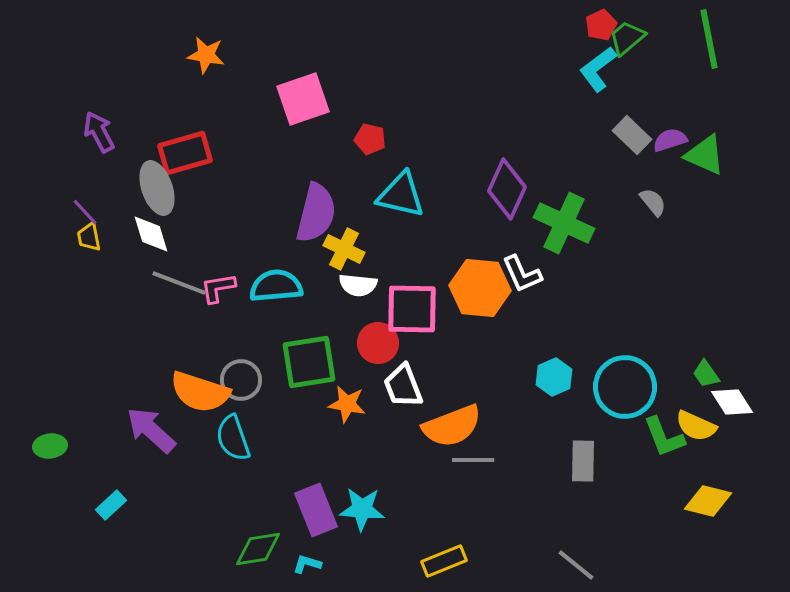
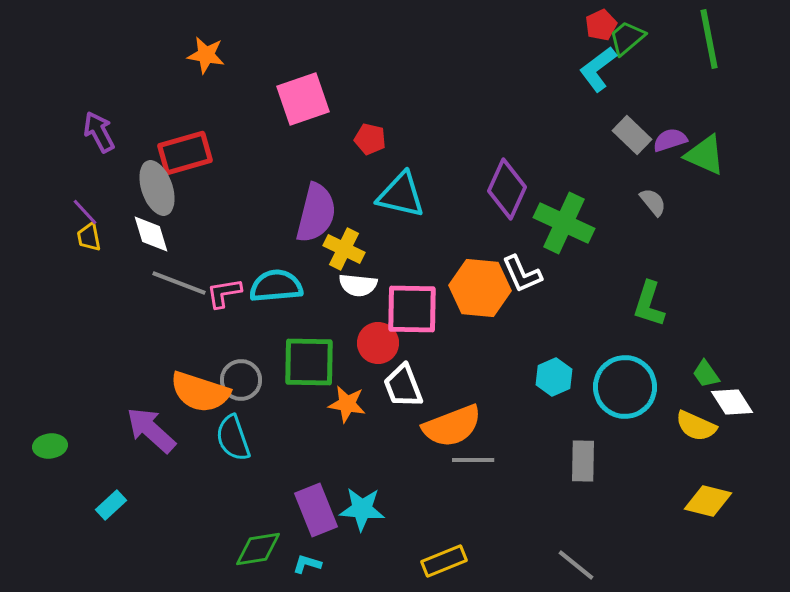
pink L-shape at (218, 288): moved 6 px right, 5 px down
green square at (309, 362): rotated 10 degrees clockwise
green L-shape at (664, 437): moved 15 px left, 133 px up; rotated 39 degrees clockwise
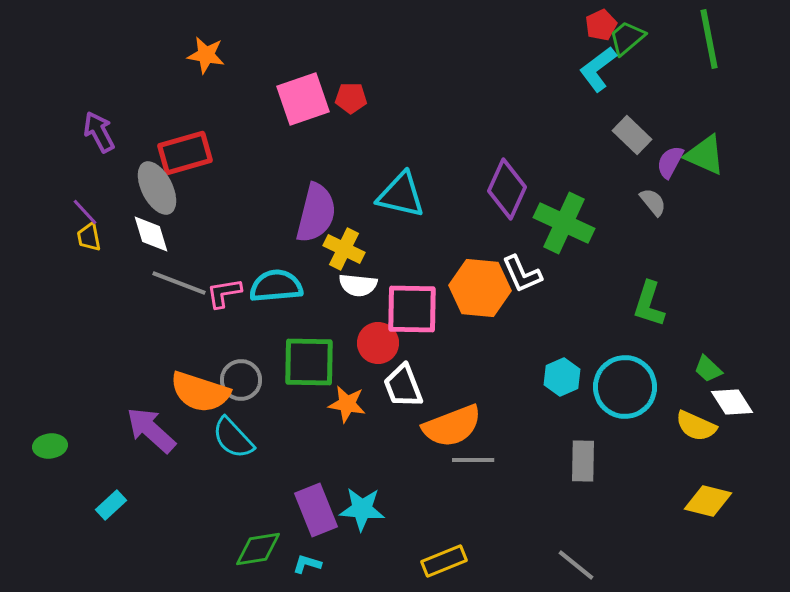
red pentagon at (370, 139): moved 19 px left, 41 px up; rotated 12 degrees counterclockwise
purple semicircle at (670, 140): moved 22 px down; rotated 44 degrees counterclockwise
gray ellipse at (157, 188): rotated 8 degrees counterclockwise
green trapezoid at (706, 374): moved 2 px right, 5 px up; rotated 12 degrees counterclockwise
cyan hexagon at (554, 377): moved 8 px right
cyan semicircle at (233, 438): rotated 24 degrees counterclockwise
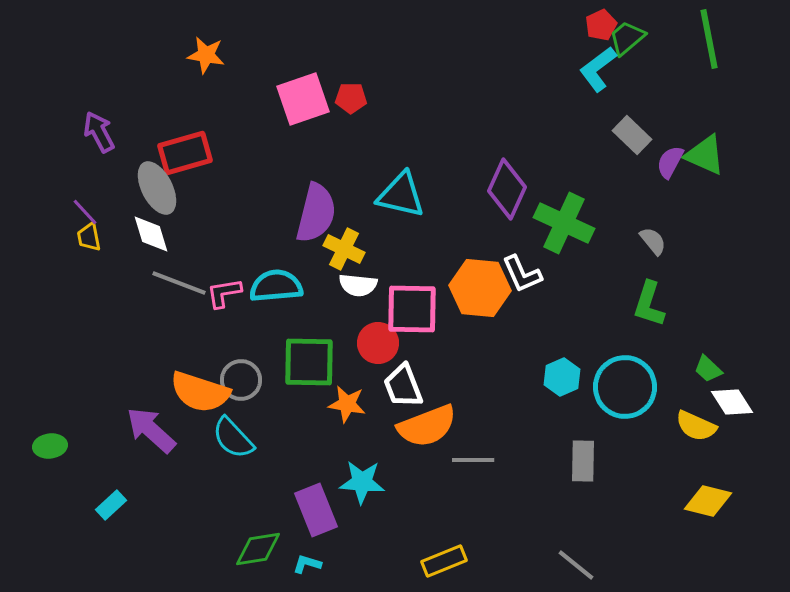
gray semicircle at (653, 202): moved 39 px down
orange semicircle at (452, 426): moved 25 px left
cyan star at (362, 509): moved 27 px up
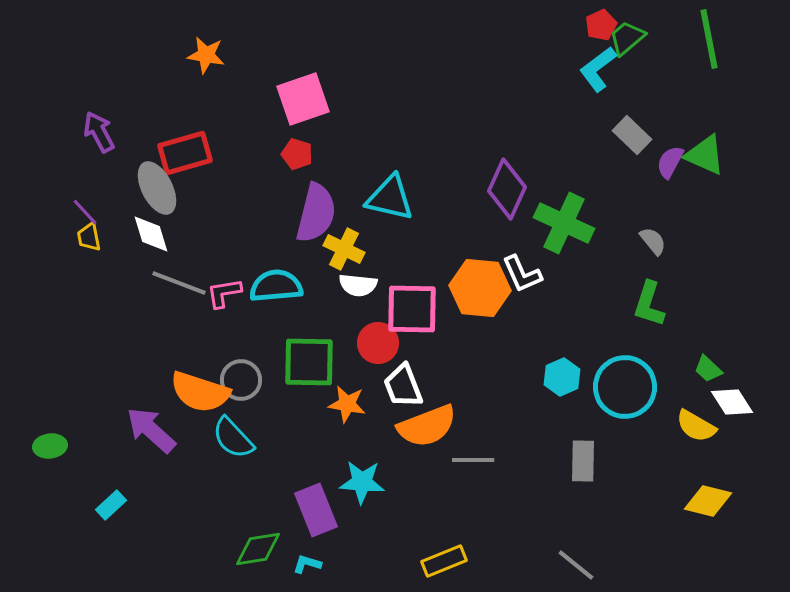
red pentagon at (351, 98): moved 54 px left, 56 px down; rotated 16 degrees clockwise
cyan triangle at (401, 195): moved 11 px left, 3 px down
yellow semicircle at (696, 426): rotated 6 degrees clockwise
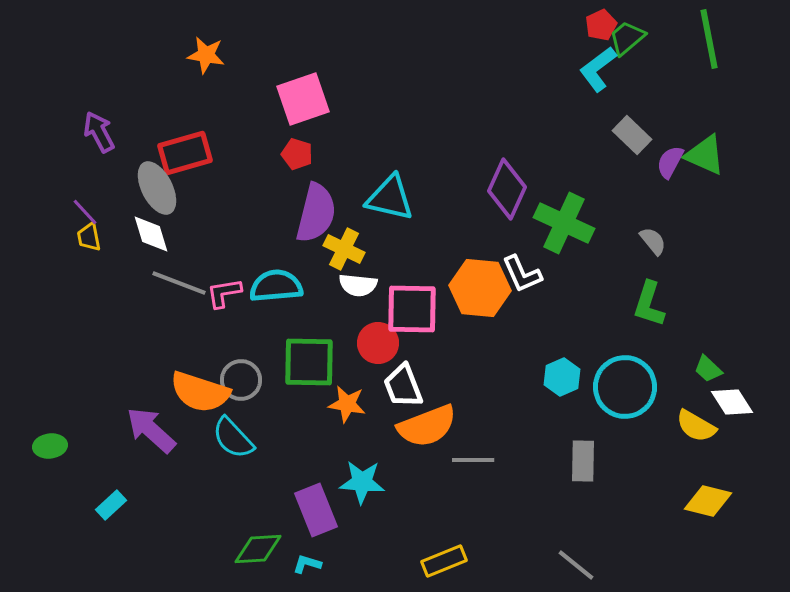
green diamond at (258, 549): rotated 6 degrees clockwise
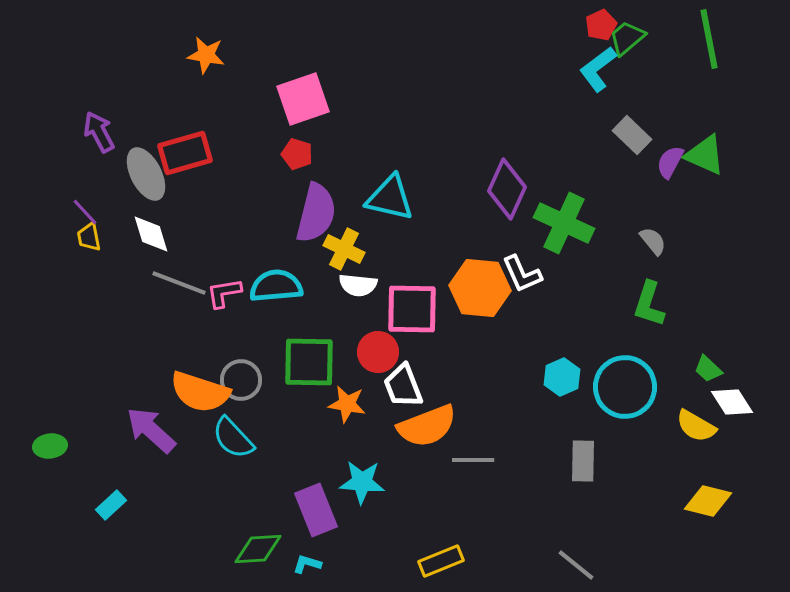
gray ellipse at (157, 188): moved 11 px left, 14 px up
red circle at (378, 343): moved 9 px down
yellow rectangle at (444, 561): moved 3 px left
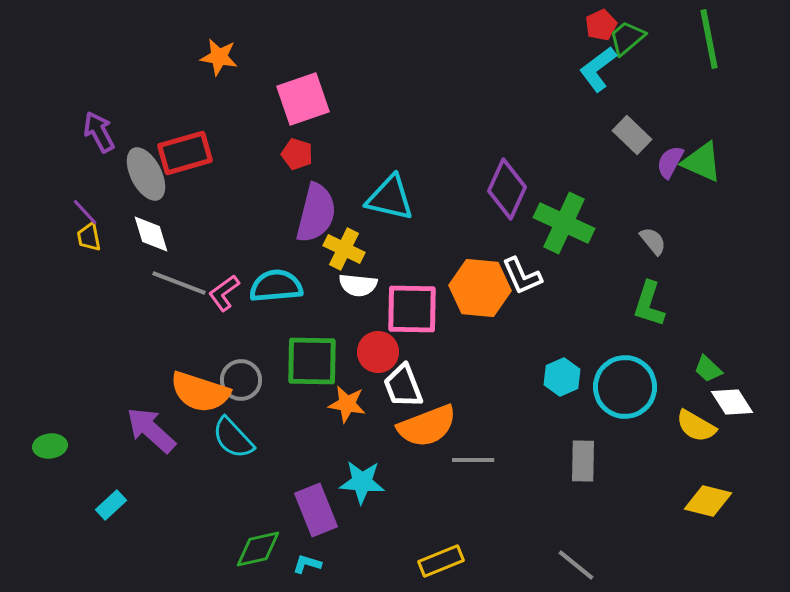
orange star at (206, 55): moved 13 px right, 2 px down
green triangle at (705, 155): moved 3 px left, 7 px down
white L-shape at (522, 274): moved 2 px down
pink L-shape at (224, 293): rotated 27 degrees counterclockwise
green square at (309, 362): moved 3 px right, 1 px up
green diamond at (258, 549): rotated 9 degrees counterclockwise
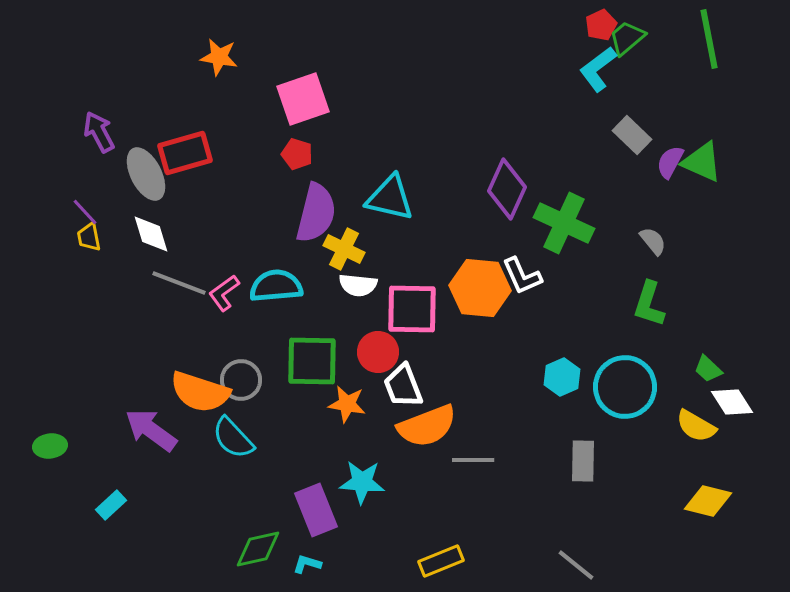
purple arrow at (151, 430): rotated 6 degrees counterclockwise
